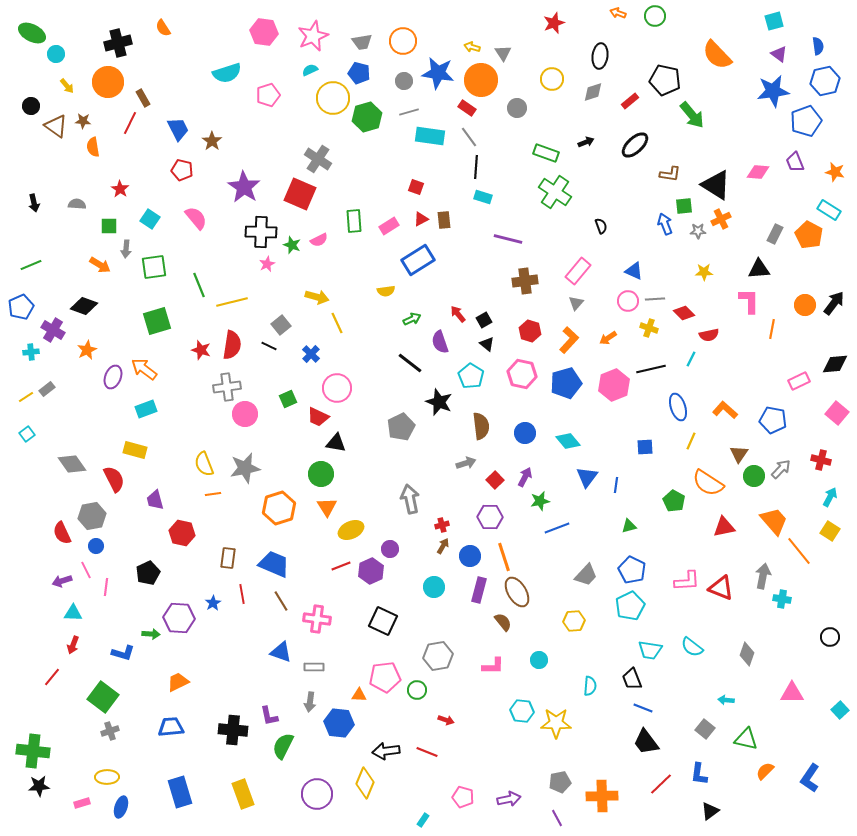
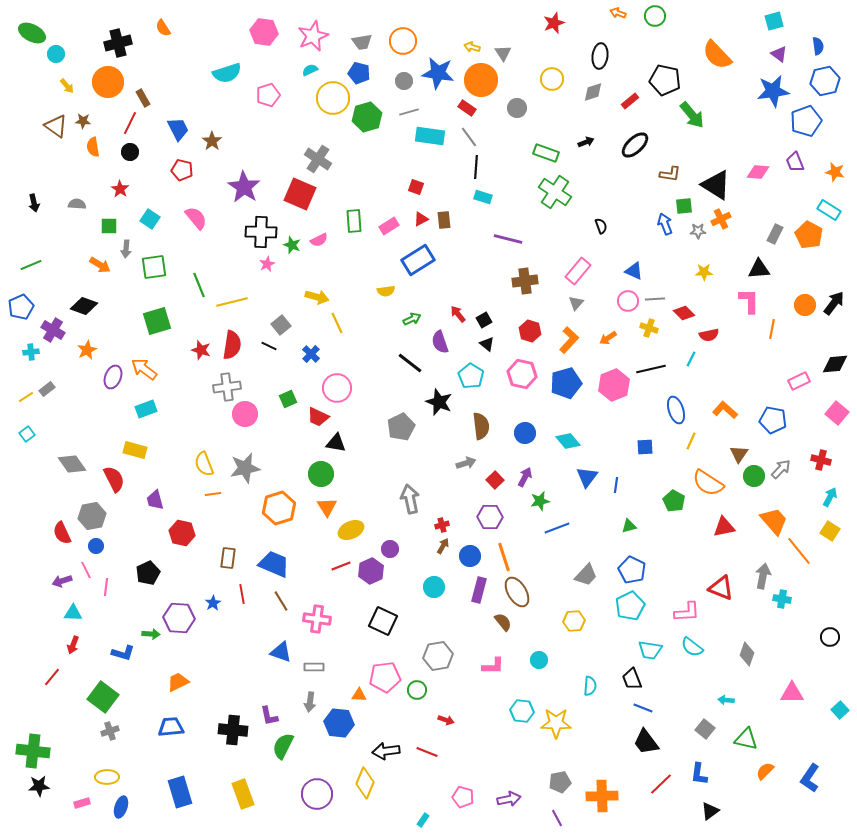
black circle at (31, 106): moved 99 px right, 46 px down
blue ellipse at (678, 407): moved 2 px left, 3 px down
pink L-shape at (687, 581): moved 31 px down
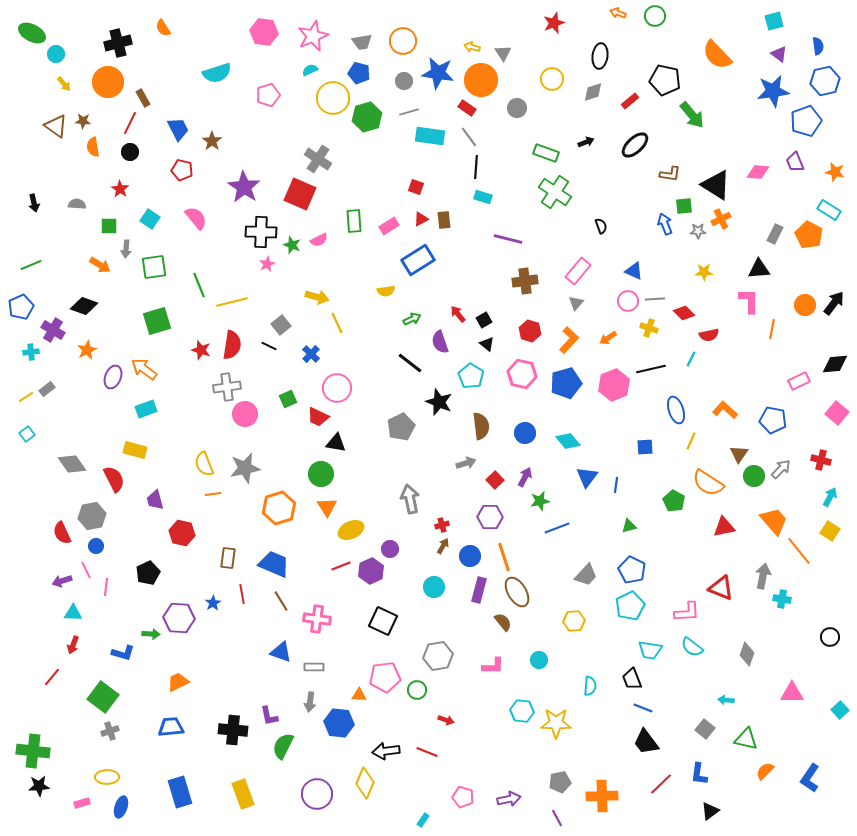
cyan semicircle at (227, 73): moved 10 px left
yellow arrow at (67, 86): moved 3 px left, 2 px up
